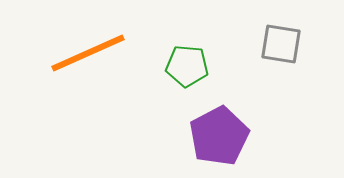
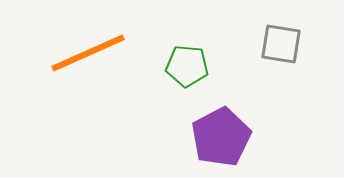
purple pentagon: moved 2 px right, 1 px down
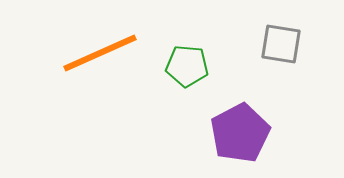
orange line: moved 12 px right
purple pentagon: moved 19 px right, 4 px up
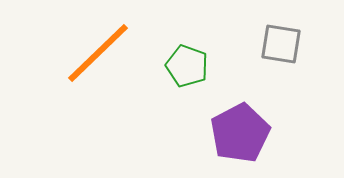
orange line: moved 2 px left; rotated 20 degrees counterclockwise
green pentagon: rotated 15 degrees clockwise
